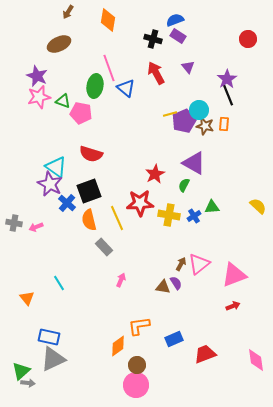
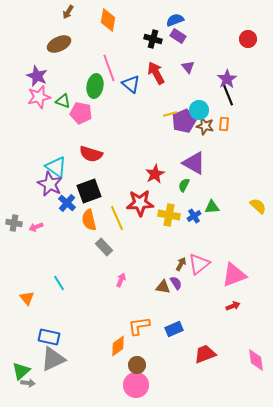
blue triangle at (126, 88): moved 5 px right, 4 px up
blue rectangle at (174, 339): moved 10 px up
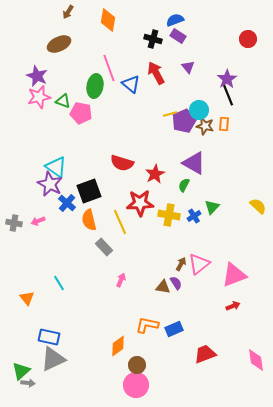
red semicircle at (91, 154): moved 31 px right, 9 px down
green triangle at (212, 207): rotated 42 degrees counterclockwise
yellow line at (117, 218): moved 3 px right, 4 px down
pink arrow at (36, 227): moved 2 px right, 6 px up
orange L-shape at (139, 326): moved 8 px right, 1 px up; rotated 20 degrees clockwise
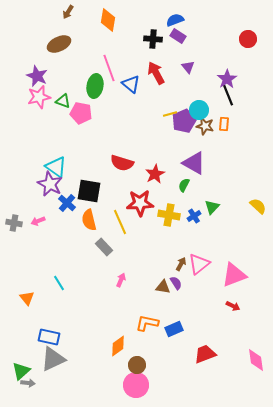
black cross at (153, 39): rotated 12 degrees counterclockwise
black square at (89, 191): rotated 30 degrees clockwise
red arrow at (233, 306): rotated 48 degrees clockwise
orange L-shape at (147, 325): moved 2 px up
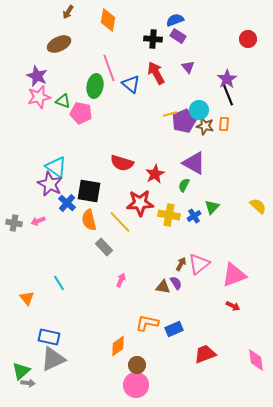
yellow line at (120, 222): rotated 20 degrees counterclockwise
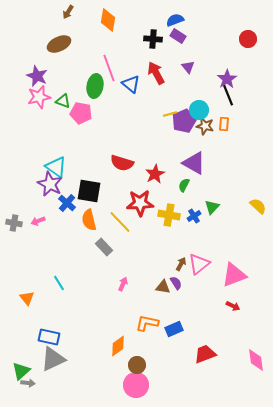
pink arrow at (121, 280): moved 2 px right, 4 px down
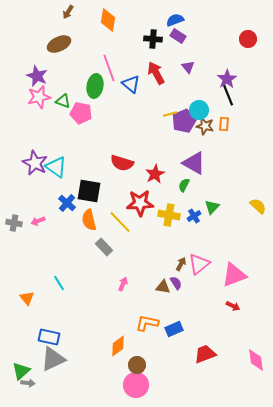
purple star at (50, 184): moved 15 px left, 21 px up
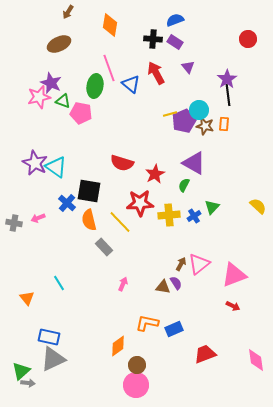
orange diamond at (108, 20): moved 2 px right, 5 px down
purple rectangle at (178, 36): moved 3 px left, 6 px down
purple star at (37, 76): moved 14 px right, 7 px down
black line at (228, 95): rotated 15 degrees clockwise
yellow cross at (169, 215): rotated 15 degrees counterclockwise
pink arrow at (38, 221): moved 3 px up
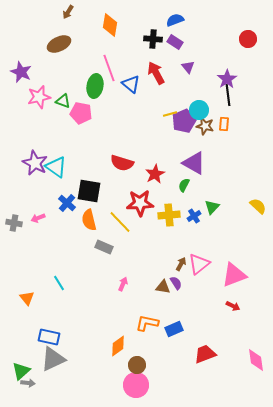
purple star at (51, 83): moved 30 px left, 11 px up
gray rectangle at (104, 247): rotated 24 degrees counterclockwise
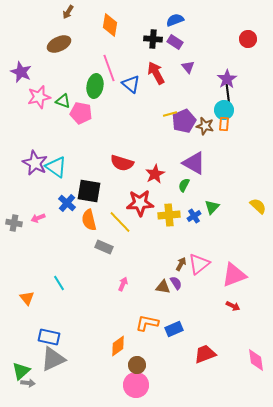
cyan circle at (199, 110): moved 25 px right
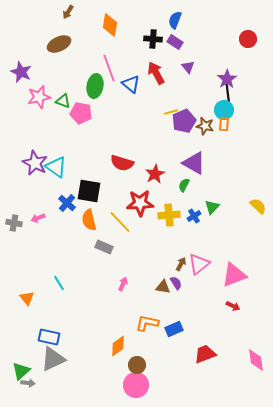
blue semicircle at (175, 20): rotated 48 degrees counterclockwise
yellow line at (170, 114): moved 1 px right, 2 px up
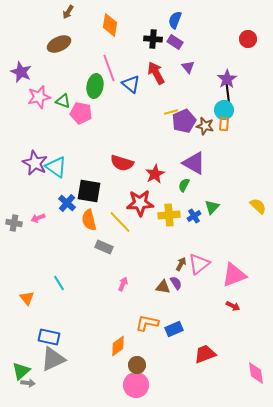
pink diamond at (256, 360): moved 13 px down
